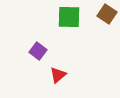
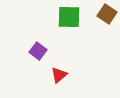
red triangle: moved 1 px right
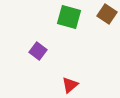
green square: rotated 15 degrees clockwise
red triangle: moved 11 px right, 10 px down
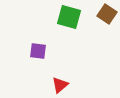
purple square: rotated 30 degrees counterclockwise
red triangle: moved 10 px left
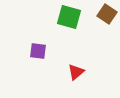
red triangle: moved 16 px right, 13 px up
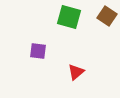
brown square: moved 2 px down
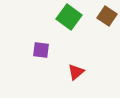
green square: rotated 20 degrees clockwise
purple square: moved 3 px right, 1 px up
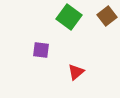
brown square: rotated 18 degrees clockwise
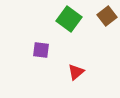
green square: moved 2 px down
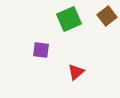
green square: rotated 30 degrees clockwise
